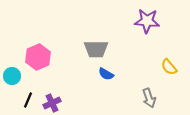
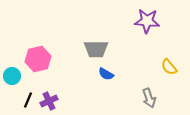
pink hexagon: moved 2 px down; rotated 10 degrees clockwise
purple cross: moved 3 px left, 2 px up
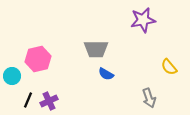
purple star: moved 4 px left, 1 px up; rotated 15 degrees counterclockwise
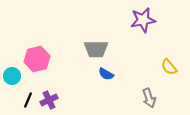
pink hexagon: moved 1 px left
purple cross: moved 1 px up
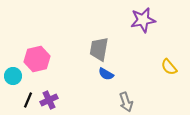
gray trapezoid: moved 3 px right; rotated 100 degrees clockwise
cyan circle: moved 1 px right
gray arrow: moved 23 px left, 4 px down
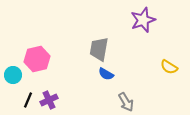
purple star: rotated 10 degrees counterclockwise
yellow semicircle: rotated 18 degrees counterclockwise
cyan circle: moved 1 px up
gray arrow: rotated 12 degrees counterclockwise
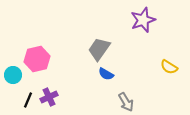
gray trapezoid: rotated 25 degrees clockwise
purple cross: moved 3 px up
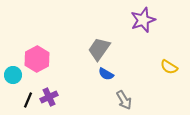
pink hexagon: rotated 15 degrees counterclockwise
gray arrow: moved 2 px left, 2 px up
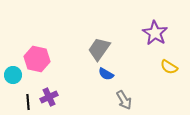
purple star: moved 12 px right, 13 px down; rotated 20 degrees counterclockwise
pink hexagon: rotated 20 degrees counterclockwise
black line: moved 2 px down; rotated 28 degrees counterclockwise
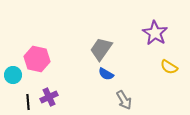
gray trapezoid: moved 2 px right
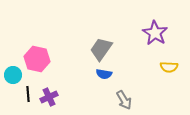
yellow semicircle: rotated 30 degrees counterclockwise
blue semicircle: moved 2 px left; rotated 21 degrees counterclockwise
black line: moved 8 px up
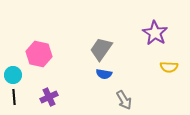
pink hexagon: moved 2 px right, 5 px up
black line: moved 14 px left, 3 px down
